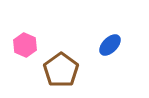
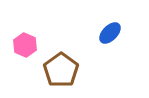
blue ellipse: moved 12 px up
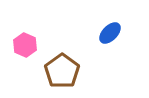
brown pentagon: moved 1 px right, 1 px down
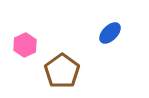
pink hexagon: rotated 10 degrees clockwise
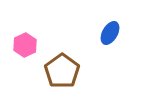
blue ellipse: rotated 15 degrees counterclockwise
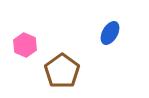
pink hexagon: rotated 10 degrees counterclockwise
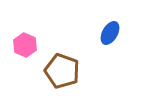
brown pentagon: rotated 16 degrees counterclockwise
